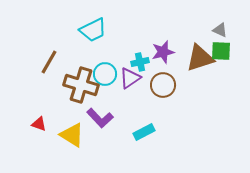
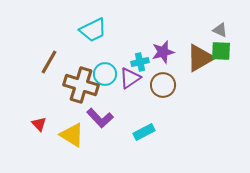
brown triangle: rotated 12 degrees counterclockwise
red triangle: rotated 28 degrees clockwise
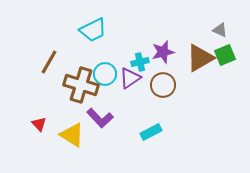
green square: moved 4 px right, 4 px down; rotated 25 degrees counterclockwise
cyan rectangle: moved 7 px right
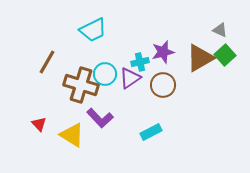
green square: rotated 20 degrees counterclockwise
brown line: moved 2 px left
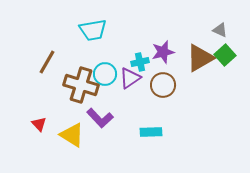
cyan trapezoid: rotated 16 degrees clockwise
cyan rectangle: rotated 25 degrees clockwise
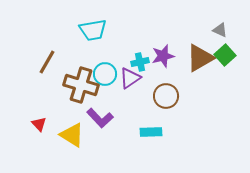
purple star: moved 4 px down
brown circle: moved 3 px right, 11 px down
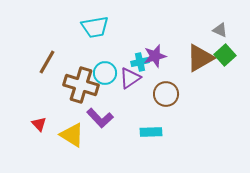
cyan trapezoid: moved 2 px right, 3 px up
purple star: moved 8 px left
cyan circle: moved 1 px up
brown circle: moved 2 px up
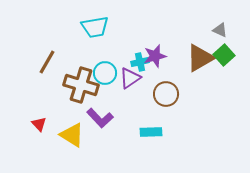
green square: moved 1 px left
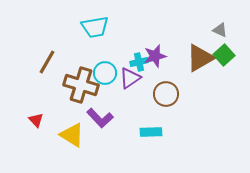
cyan cross: moved 1 px left
red triangle: moved 3 px left, 4 px up
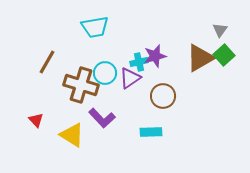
gray triangle: rotated 42 degrees clockwise
brown circle: moved 3 px left, 2 px down
purple L-shape: moved 2 px right
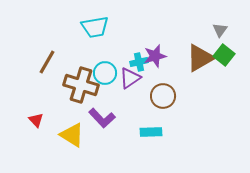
green square: rotated 10 degrees counterclockwise
